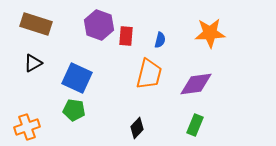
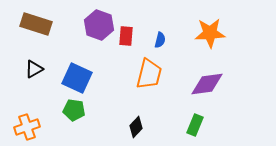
black triangle: moved 1 px right, 6 px down
purple diamond: moved 11 px right
black diamond: moved 1 px left, 1 px up
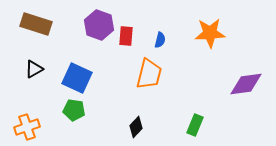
purple diamond: moved 39 px right
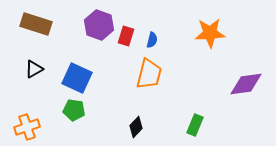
red rectangle: rotated 12 degrees clockwise
blue semicircle: moved 8 px left
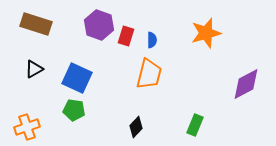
orange star: moved 4 px left; rotated 12 degrees counterclockwise
blue semicircle: rotated 14 degrees counterclockwise
purple diamond: rotated 20 degrees counterclockwise
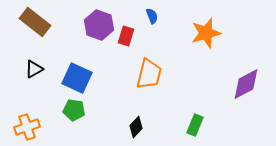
brown rectangle: moved 1 px left, 2 px up; rotated 20 degrees clockwise
blue semicircle: moved 24 px up; rotated 21 degrees counterclockwise
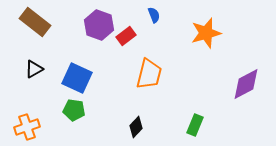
blue semicircle: moved 2 px right, 1 px up
red rectangle: rotated 36 degrees clockwise
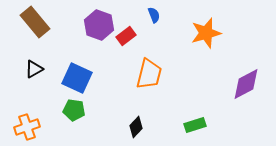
brown rectangle: rotated 12 degrees clockwise
green rectangle: rotated 50 degrees clockwise
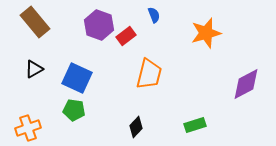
orange cross: moved 1 px right, 1 px down
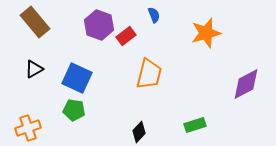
black diamond: moved 3 px right, 5 px down
